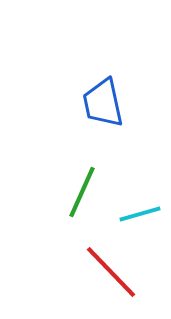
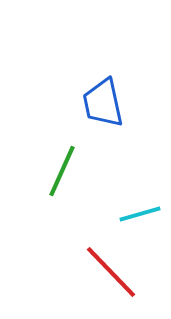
green line: moved 20 px left, 21 px up
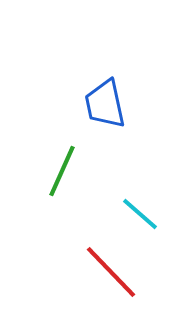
blue trapezoid: moved 2 px right, 1 px down
cyan line: rotated 57 degrees clockwise
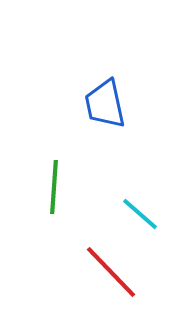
green line: moved 8 px left, 16 px down; rotated 20 degrees counterclockwise
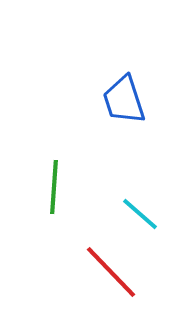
blue trapezoid: moved 19 px right, 4 px up; rotated 6 degrees counterclockwise
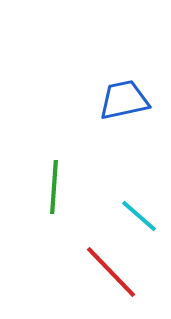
blue trapezoid: rotated 96 degrees clockwise
cyan line: moved 1 px left, 2 px down
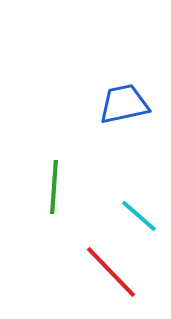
blue trapezoid: moved 4 px down
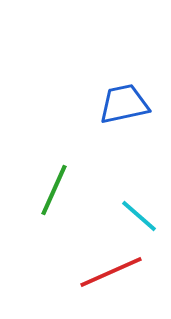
green line: moved 3 px down; rotated 20 degrees clockwise
red line: rotated 70 degrees counterclockwise
